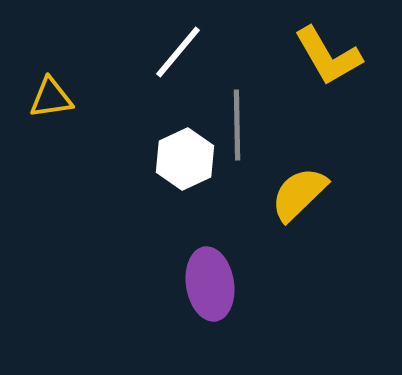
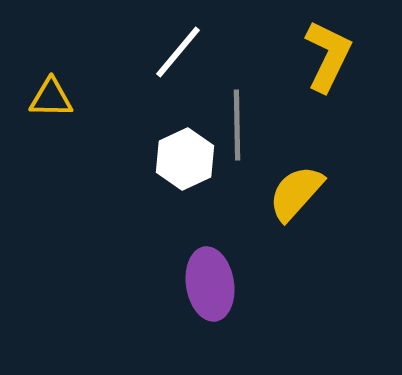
yellow L-shape: rotated 124 degrees counterclockwise
yellow triangle: rotated 9 degrees clockwise
yellow semicircle: moved 3 px left, 1 px up; rotated 4 degrees counterclockwise
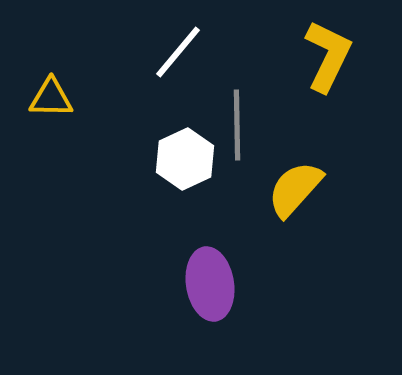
yellow semicircle: moved 1 px left, 4 px up
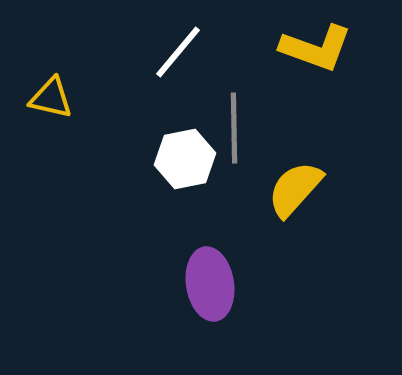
yellow L-shape: moved 12 px left, 8 px up; rotated 84 degrees clockwise
yellow triangle: rotated 12 degrees clockwise
gray line: moved 3 px left, 3 px down
white hexagon: rotated 14 degrees clockwise
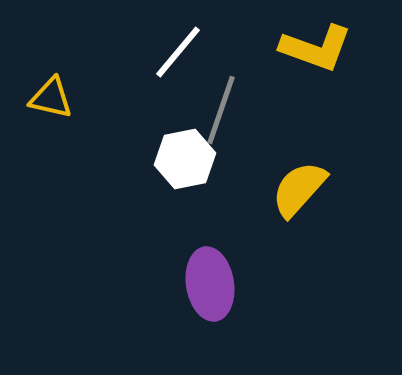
gray line: moved 13 px left, 18 px up; rotated 20 degrees clockwise
yellow semicircle: moved 4 px right
